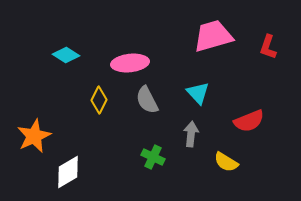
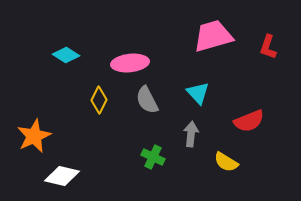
white diamond: moved 6 px left, 4 px down; rotated 44 degrees clockwise
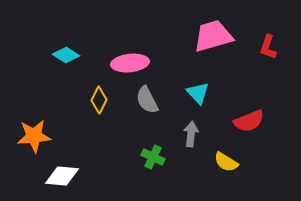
orange star: rotated 20 degrees clockwise
white diamond: rotated 8 degrees counterclockwise
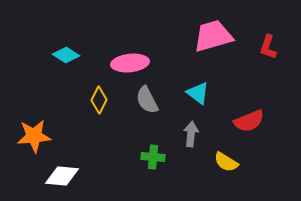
cyan triangle: rotated 10 degrees counterclockwise
green cross: rotated 20 degrees counterclockwise
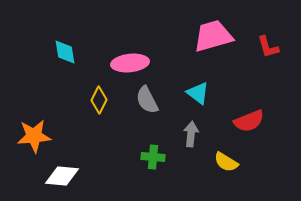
red L-shape: rotated 35 degrees counterclockwise
cyan diamond: moved 1 px left, 3 px up; rotated 48 degrees clockwise
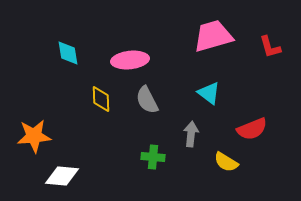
red L-shape: moved 2 px right
cyan diamond: moved 3 px right, 1 px down
pink ellipse: moved 3 px up
cyan triangle: moved 11 px right
yellow diamond: moved 2 px right, 1 px up; rotated 28 degrees counterclockwise
red semicircle: moved 3 px right, 8 px down
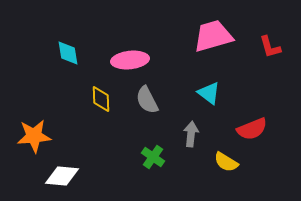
green cross: rotated 30 degrees clockwise
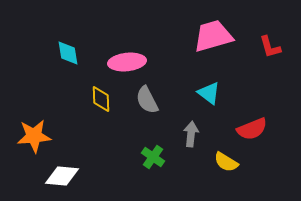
pink ellipse: moved 3 px left, 2 px down
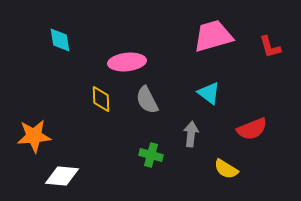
cyan diamond: moved 8 px left, 13 px up
green cross: moved 2 px left, 2 px up; rotated 20 degrees counterclockwise
yellow semicircle: moved 7 px down
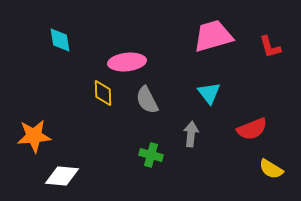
cyan triangle: rotated 15 degrees clockwise
yellow diamond: moved 2 px right, 6 px up
yellow semicircle: moved 45 px right
